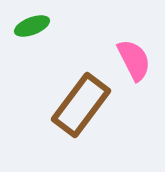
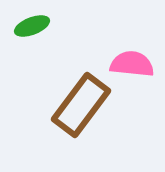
pink semicircle: moved 2 px left, 4 px down; rotated 57 degrees counterclockwise
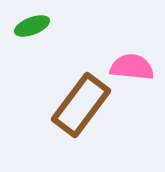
pink semicircle: moved 3 px down
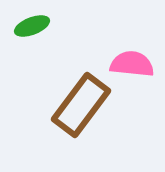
pink semicircle: moved 3 px up
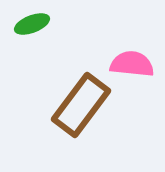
green ellipse: moved 2 px up
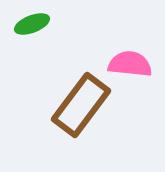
pink semicircle: moved 2 px left
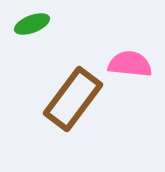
brown rectangle: moved 8 px left, 6 px up
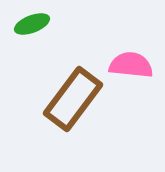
pink semicircle: moved 1 px right, 1 px down
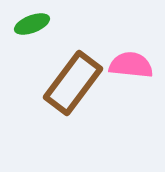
brown rectangle: moved 16 px up
